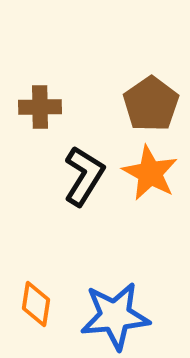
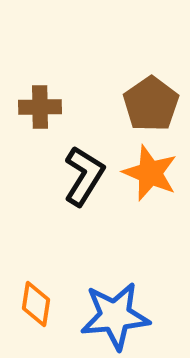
orange star: rotated 6 degrees counterclockwise
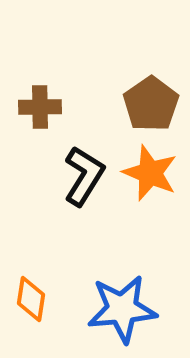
orange diamond: moved 5 px left, 5 px up
blue star: moved 7 px right, 7 px up
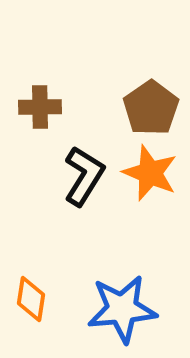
brown pentagon: moved 4 px down
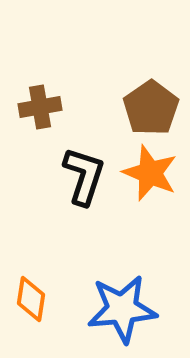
brown cross: rotated 9 degrees counterclockwise
black L-shape: rotated 14 degrees counterclockwise
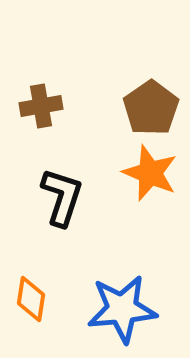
brown cross: moved 1 px right, 1 px up
black L-shape: moved 22 px left, 21 px down
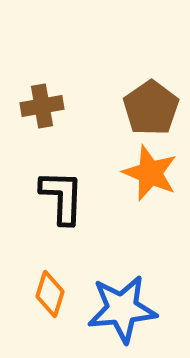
brown cross: moved 1 px right
black L-shape: rotated 16 degrees counterclockwise
orange diamond: moved 19 px right, 5 px up; rotated 9 degrees clockwise
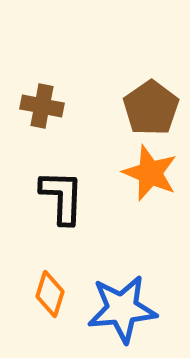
brown cross: rotated 21 degrees clockwise
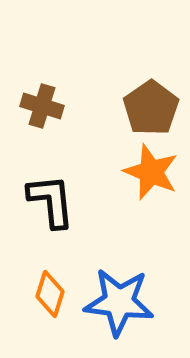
brown cross: rotated 6 degrees clockwise
orange star: moved 1 px right, 1 px up
black L-shape: moved 11 px left, 4 px down; rotated 8 degrees counterclockwise
blue star: moved 3 px left, 7 px up; rotated 12 degrees clockwise
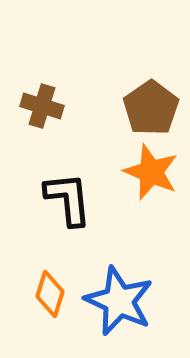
black L-shape: moved 17 px right, 2 px up
blue star: moved 1 px up; rotated 18 degrees clockwise
